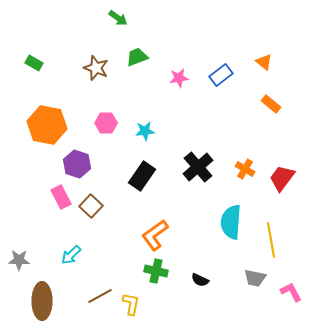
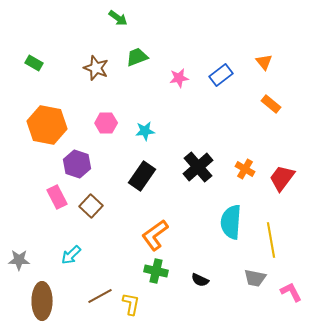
orange triangle: rotated 12 degrees clockwise
pink rectangle: moved 4 px left
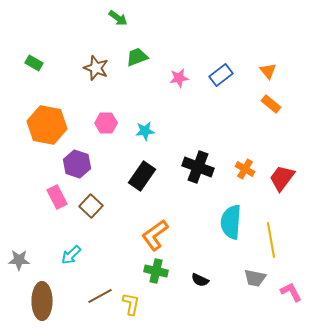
orange triangle: moved 4 px right, 9 px down
black cross: rotated 28 degrees counterclockwise
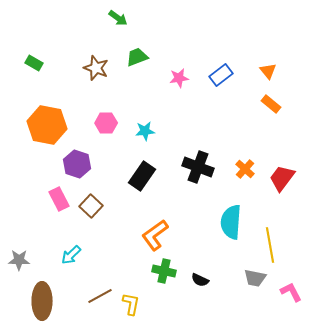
orange cross: rotated 12 degrees clockwise
pink rectangle: moved 2 px right, 2 px down
yellow line: moved 1 px left, 5 px down
green cross: moved 8 px right
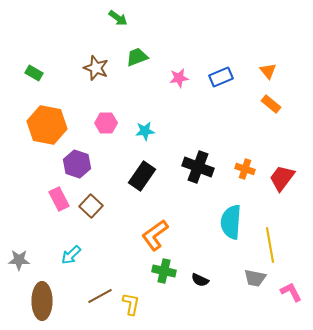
green rectangle: moved 10 px down
blue rectangle: moved 2 px down; rotated 15 degrees clockwise
orange cross: rotated 24 degrees counterclockwise
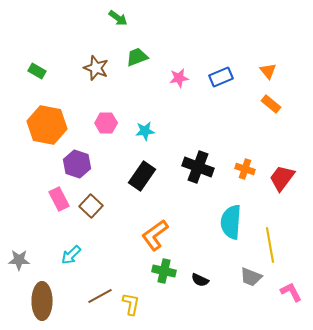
green rectangle: moved 3 px right, 2 px up
gray trapezoid: moved 4 px left, 1 px up; rotated 10 degrees clockwise
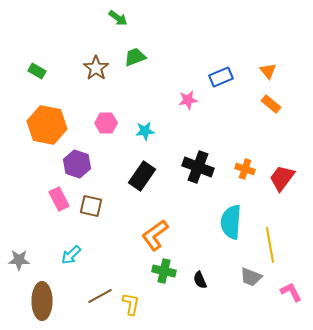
green trapezoid: moved 2 px left
brown star: rotated 15 degrees clockwise
pink star: moved 9 px right, 22 px down
brown square: rotated 30 degrees counterclockwise
black semicircle: rotated 42 degrees clockwise
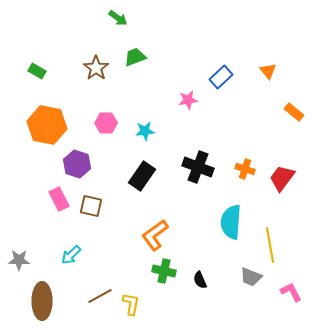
blue rectangle: rotated 20 degrees counterclockwise
orange rectangle: moved 23 px right, 8 px down
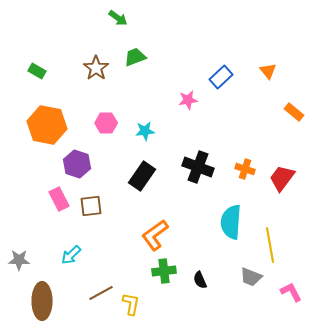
brown square: rotated 20 degrees counterclockwise
green cross: rotated 20 degrees counterclockwise
brown line: moved 1 px right, 3 px up
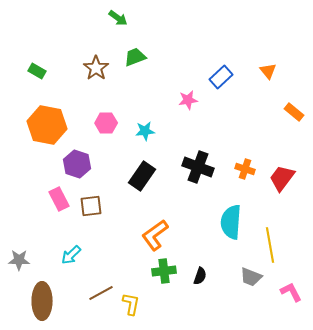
black semicircle: moved 4 px up; rotated 138 degrees counterclockwise
